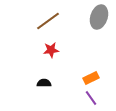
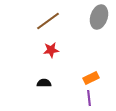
purple line: moved 2 px left; rotated 28 degrees clockwise
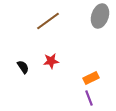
gray ellipse: moved 1 px right, 1 px up
red star: moved 11 px down
black semicircle: moved 21 px left, 16 px up; rotated 56 degrees clockwise
purple line: rotated 14 degrees counterclockwise
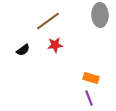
gray ellipse: moved 1 px up; rotated 20 degrees counterclockwise
red star: moved 4 px right, 16 px up
black semicircle: moved 17 px up; rotated 88 degrees clockwise
orange rectangle: rotated 42 degrees clockwise
